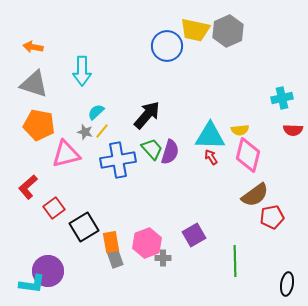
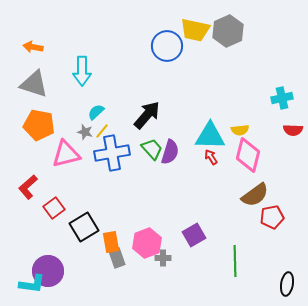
blue cross: moved 6 px left, 7 px up
gray rectangle: moved 2 px right
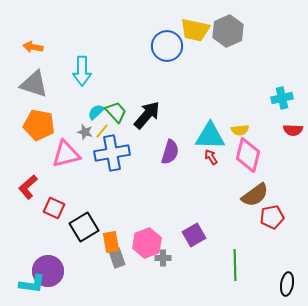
green trapezoid: moved 36 px left, 37 px up
red square: rotated 30 degrees counterclockwise
green line: moved 4 px down
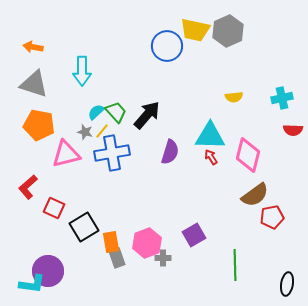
yellow semicircle: moved 6 px left, 33 px up
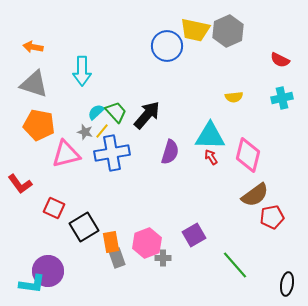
red semicircle: moved 13 px left, 70 px up; rotated 24 degrees clockwise
red L-shape: moved 8 px left, 3 px up; rotated 85 degrees counterclockwise
green line: rotated 40 degrees counterclockwise
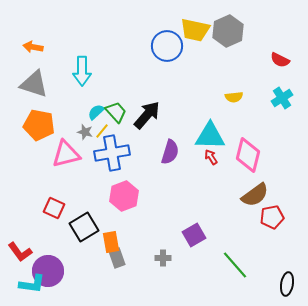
cyan cross: rotated 20 degrees counterclockwise
red L-shape: moved 68 px down
pink hexagon: moved 23 px left, 47 px up
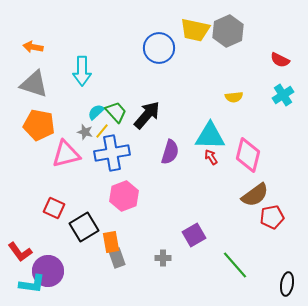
blue circle: moved 8 px left, 2 px down
cyan cross: moved 1 px right, 3 px up
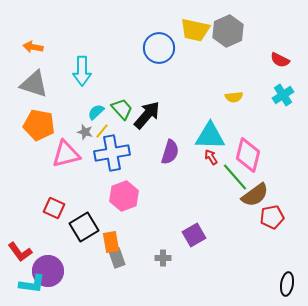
green trapezoid: moved 6 px right, 3 px up
green line: moved 88 px up
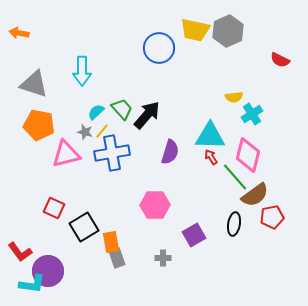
orange arrow: moved 14 px left, 14 px up
cyan cross: moved 31 px left, 19 px down
pink hexagon: moved 31 px right, 9 px down; rotated 20 degrees clockwise
black ellipse: moved 53 px left, 60 px up
